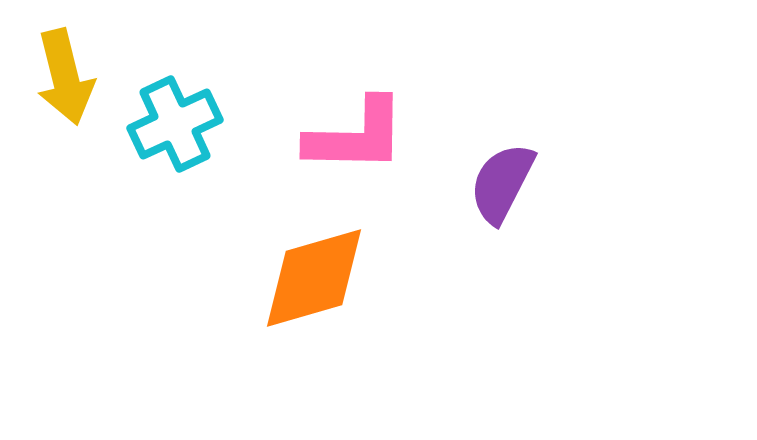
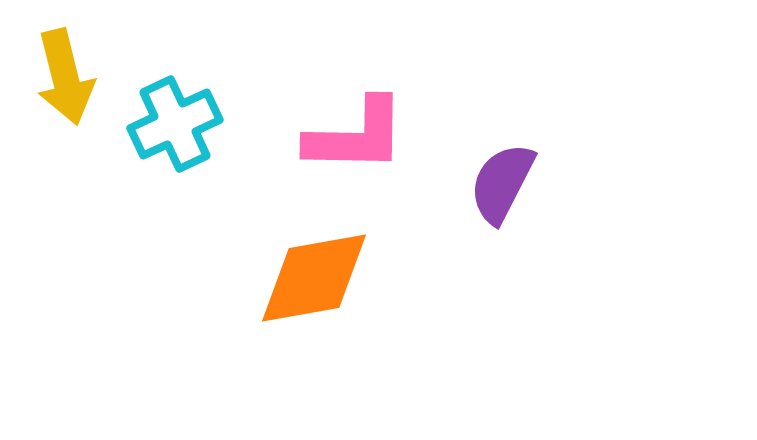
orange diamond: rotated 6 degrees clockwise
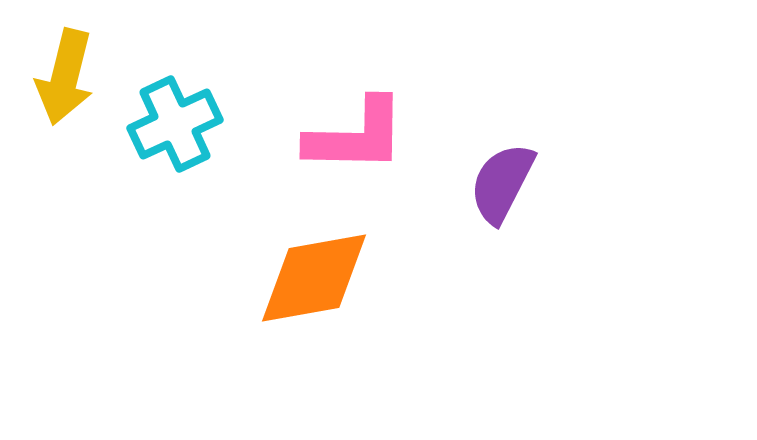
yellow arrow: rotated 28 degrees clockwise
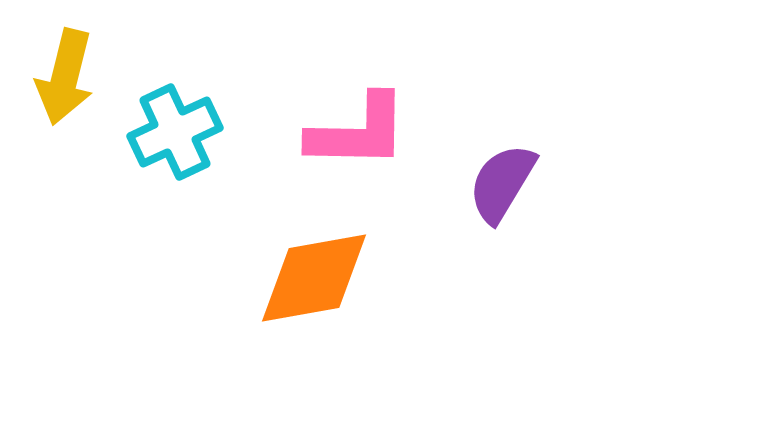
cyan cross: moved 8 px down
pink L-shape: moved 2 px right, 4 px up
purple semicircle: rotated 4 degrees clockwise
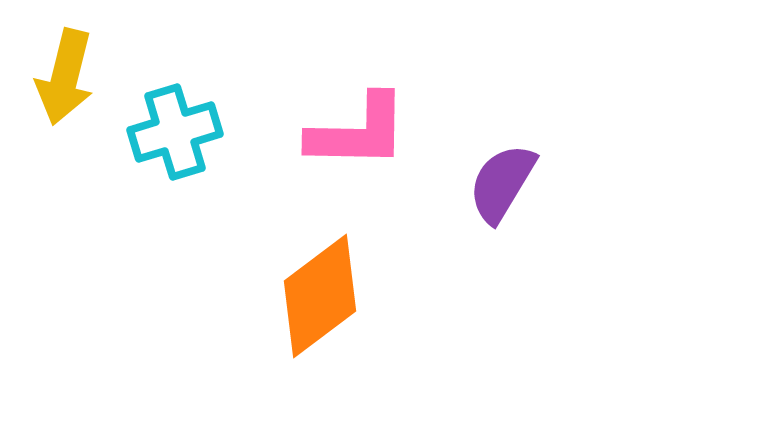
cyan cross: rotated 8 degrees clockwise
orange diamond: moved 6 px right, 18 px down; rotated 27 degrees counterclockwise
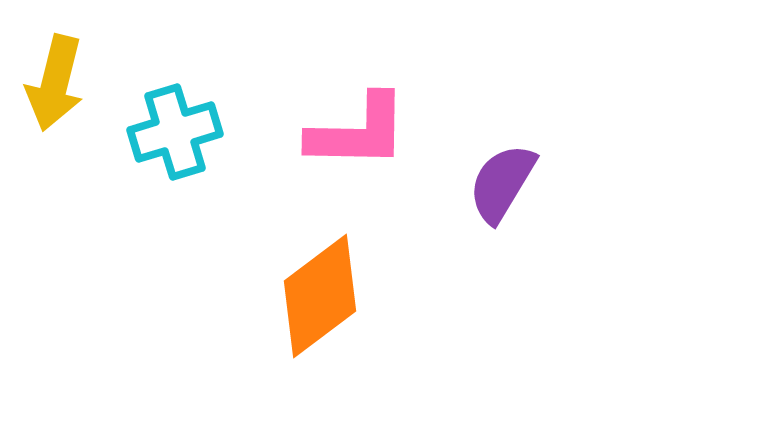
yellow arrow: moved 10 px left, 6 px down
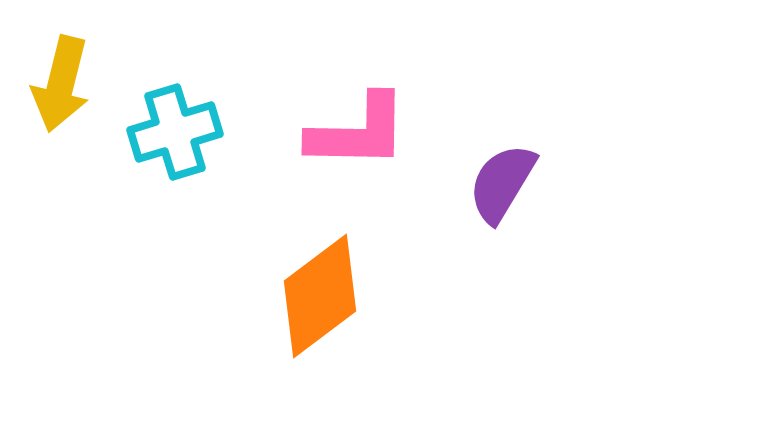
yellow arrow: moved 6 px right, 1 px down
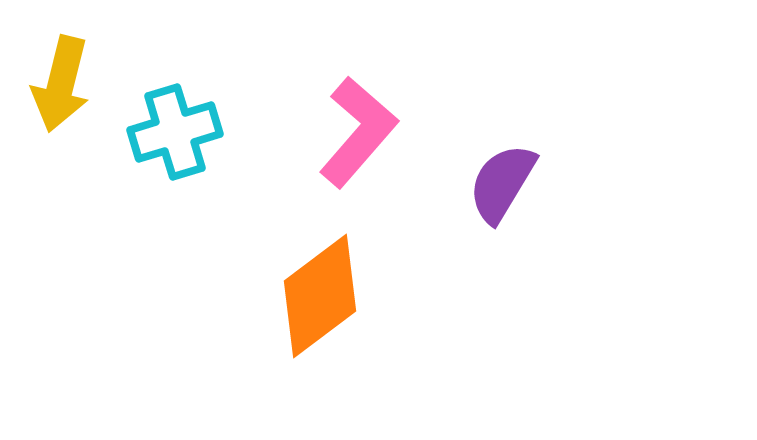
pink L-shape: rotated 50 degrees counterclockwise
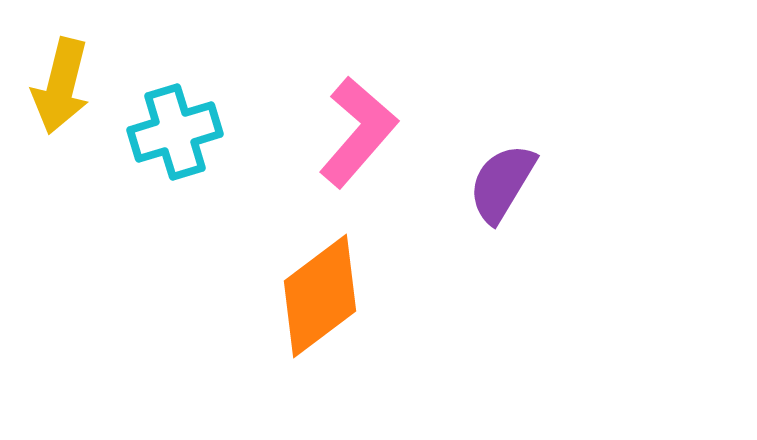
yellow arrow: moved 2 px down
